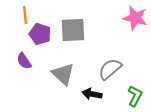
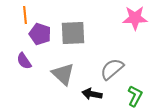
pink star: rotated 15 degrees counterclockwise
gray square: moved 3 px down
gray semicircle: moved 2 px right
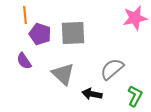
pink star: rotated 10 degrees counterclockwise
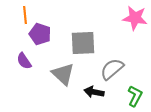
pink star: rotated 20 degrees clockwise
gray square: moved 10 px right, 10 px down
black arrow: moved 2 px right, 2 px up
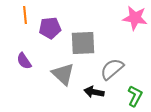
purple pentagon: moved 10 px right, 6 px up; rotated 25 degrees counterclockwise
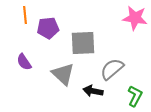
purple pentagon: moved 2 px left
purple semicircle: moved 1 px down
black arrow: moved 1 px left, 1 px up
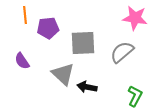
purple semicircle: moved 2 px left, 1 px up
gray semicircle: moved 10 px right, 17 px up
black arrow: moved 6 px left, 4 px up
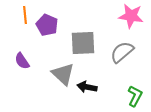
pink star: moved 4 px left, 2 px up
purple pentagon: moved 1 px left, 3 px up; rotated 30 degrees clockwise
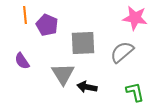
pink star: moved 4 px right, 2 px down
gray triangle: rotated 15 degrees clockwise
green L-shape: moved 4 px up; rotated 40 degrees counterclockwise
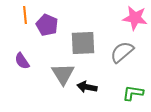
green L-shape: moved 2 px left, 1 px down; rotated 70 degrees counterclockwise
